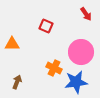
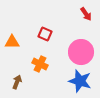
red square: moved 1 px left, 8 px down
orange triangle: moved 2 px up
orange cross: moved 14 px left, 4 px up
blue star: moved 4 px right, 1 px up; rotated 25 degrees clockwise
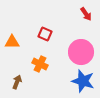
blue star: moved 3 px right
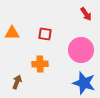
red square: rotated 16 degrees counterclockwise
orange triangle: moved 9 px up
pink circle: moved 2 px up
orange cross: rotated 28 degrees counterclockwise
blue star: moved 1 px right, 2 px down
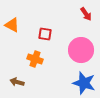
orange triangle: moved 8 px up; rotated 28 degrees clockwise
orange cross: moved 5 px left, 5 px up; rotated 21 degrees clockwise
brown arrow: rotated 96 degrees counterclockwise
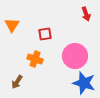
red arrow: rotated 16 degrees clockwise
orange triangle: rotated 35 degrees clockwise
red square: rotated 16 degrees counterclockwise
pink circle: moved 6 px left, 6 px down
brown arrow: rotated 72 degrees counterclockwise
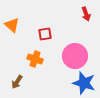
orange triangle: rotated 21 degrees counterclockwise
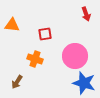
orange triangle: rotated 35 degrees counterclockwise
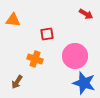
red arrow: rotated 40 degrees counterclockwise
orange triangle: moved 1 px right, 5 px up
red square: moved 2 px right
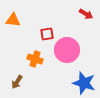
pink circle: moved 8 px left, 6 px up
